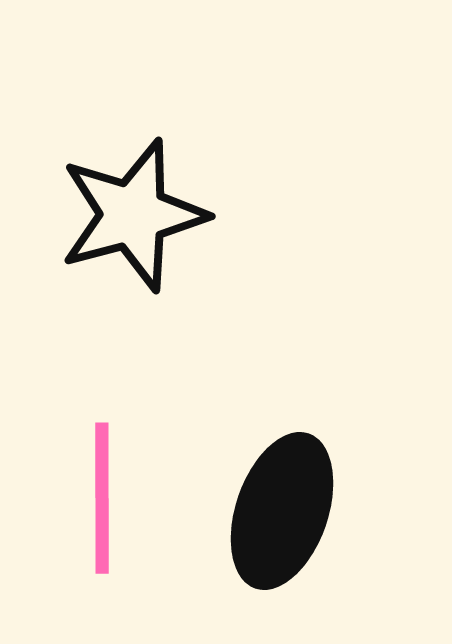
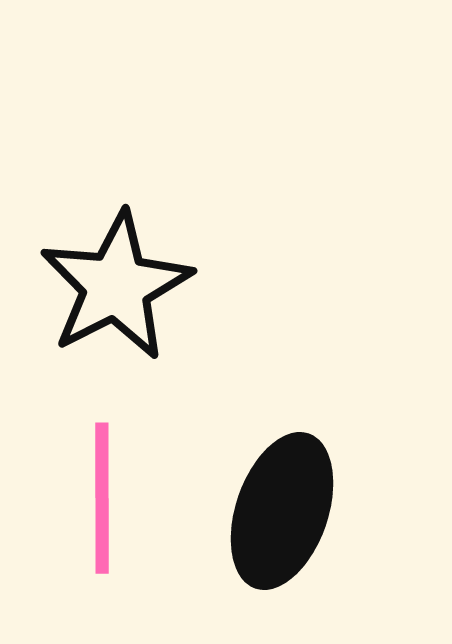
black star: moved 17 px left, 71 px down; rotated 12 degrees counterclockwise
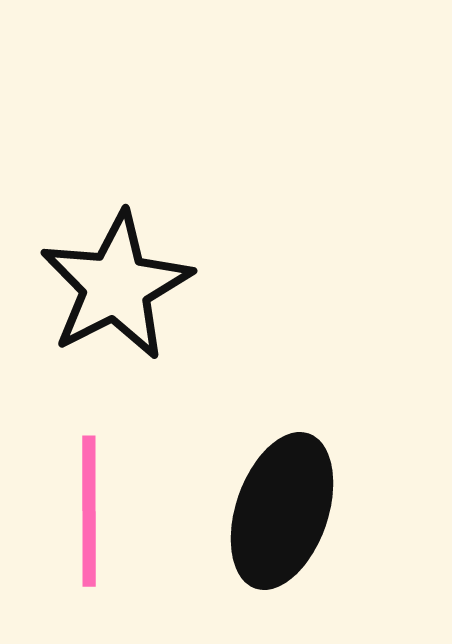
pink line: moved 13 px left, 13 px down
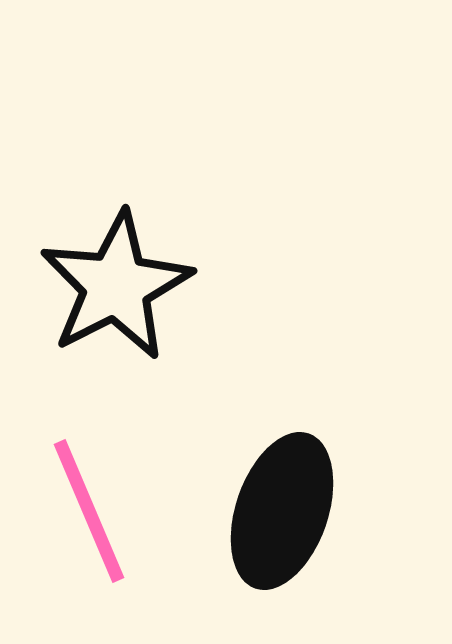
pink line: rotated 23 degrees counterclockwise
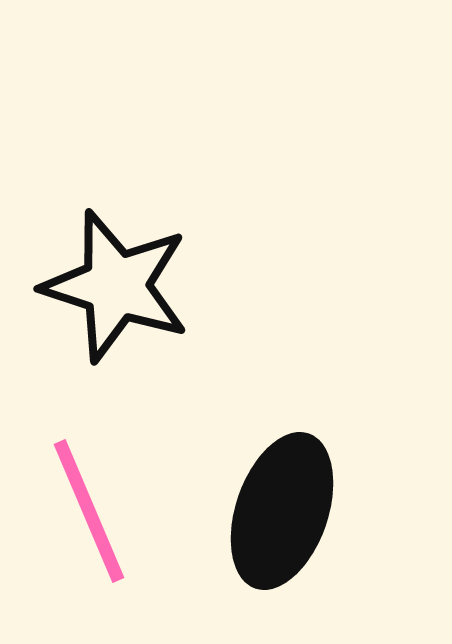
black star: rotated 27 degrees counterclockwise
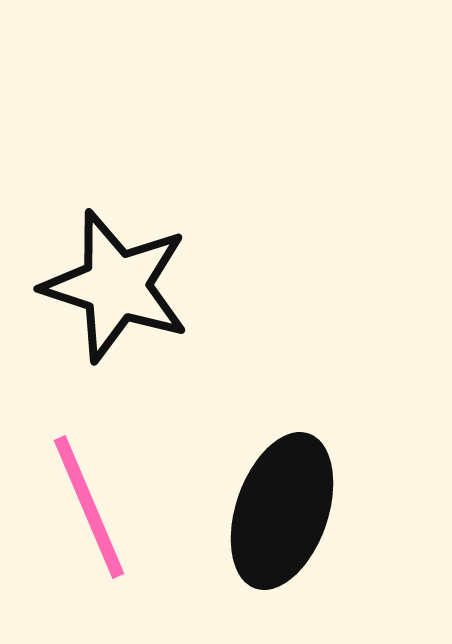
pink line: moved 4 px up
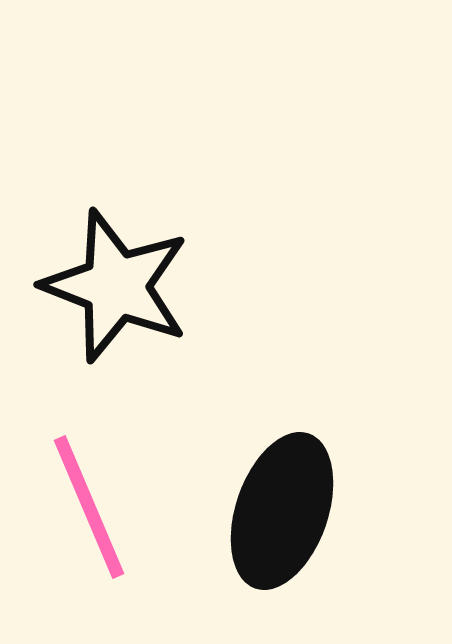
black star: rotated 3 degrees clockwise
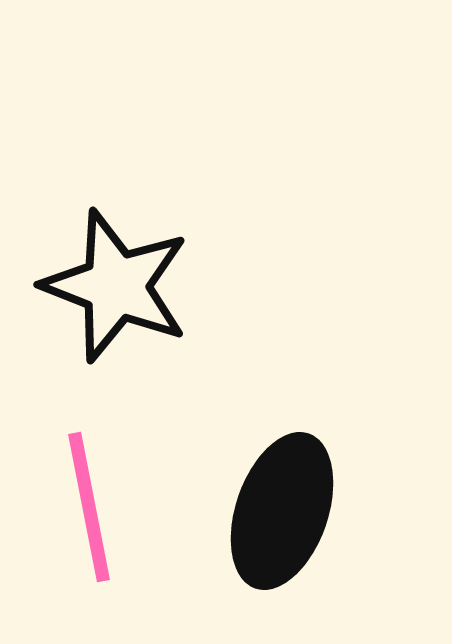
pink line: rotated 12 degrees clockwise
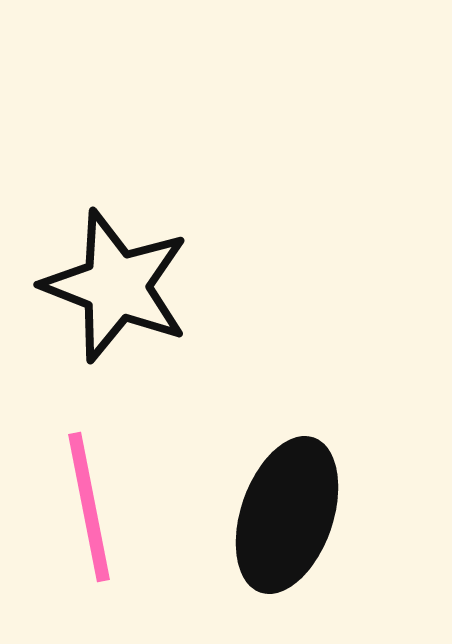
black ellipse: moved 5 px right, 4 px down
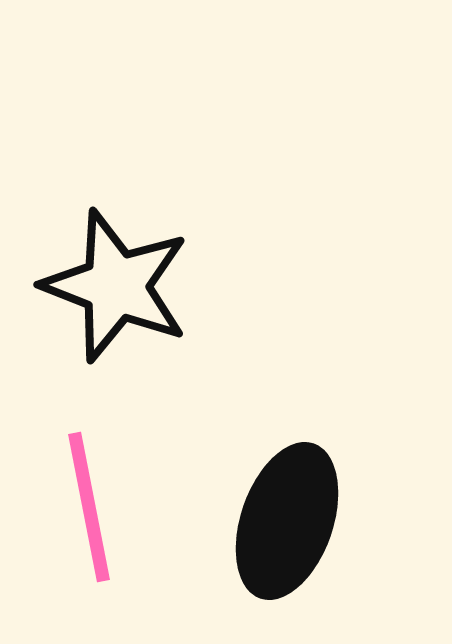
black ellipse: moved 6 px down
